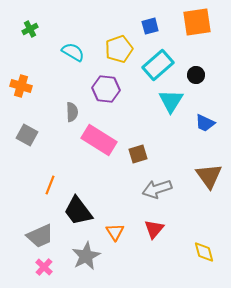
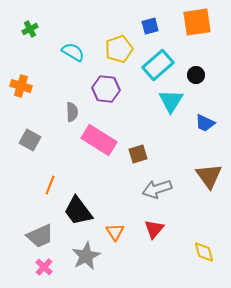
gray square: moved 3 px right, 5 px down
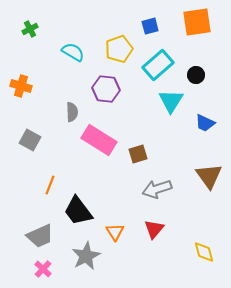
pink cross: moved 1 px left, 2 px down
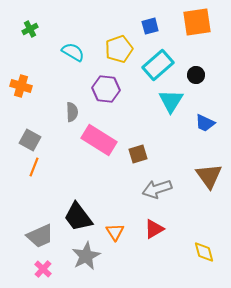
orange line: moved 16 px left, 18 px up
black trapezoid: moved 6 px down
red triangle: rotated 20 degrees clockwise
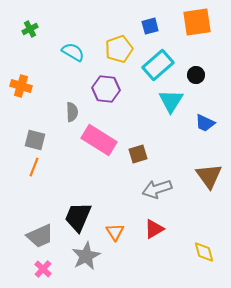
gray square: moved 5 px right; rotated 15 degrees counterclockwise
black trapezoid: rotated 60 degrees clockwise
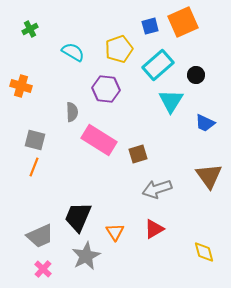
orange square: moved 14 px left; rotated 16 degrees counterclockwise
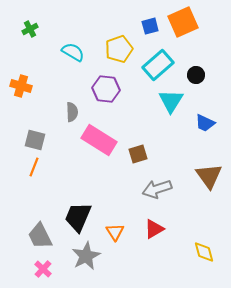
gray trapezoid: rotated 88 degrees clockwise
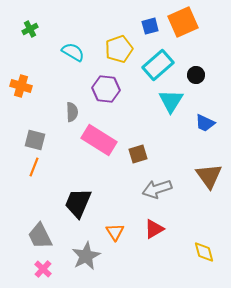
black trapezoid: moved 14 px up
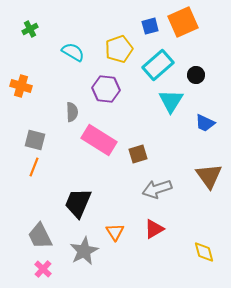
gray star: moved 2 px left, 5 px up
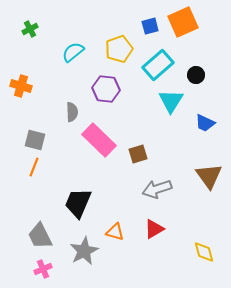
cyan semicircle: rotated 70 degrees counterclockwise
pink rectangle: rotated 12 degrees clockwise
orange triangle: rotated 42 degrees counterclockwise
pink cross: rotated 24 degrees clockwise
